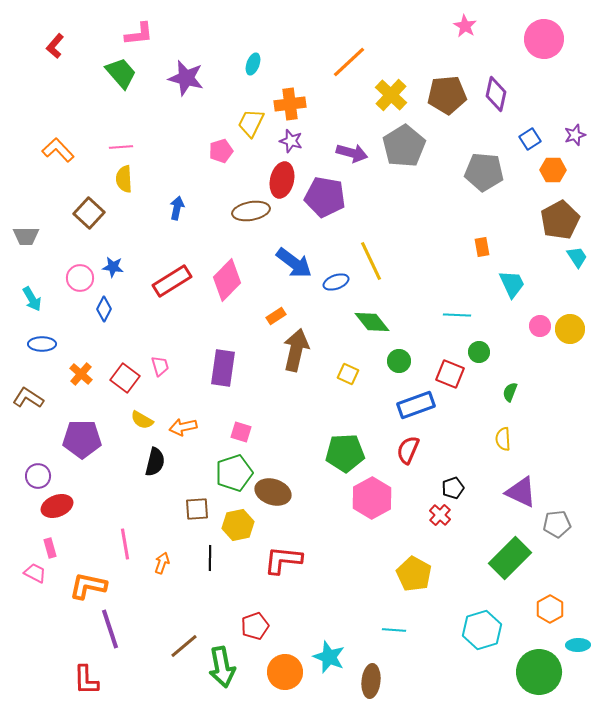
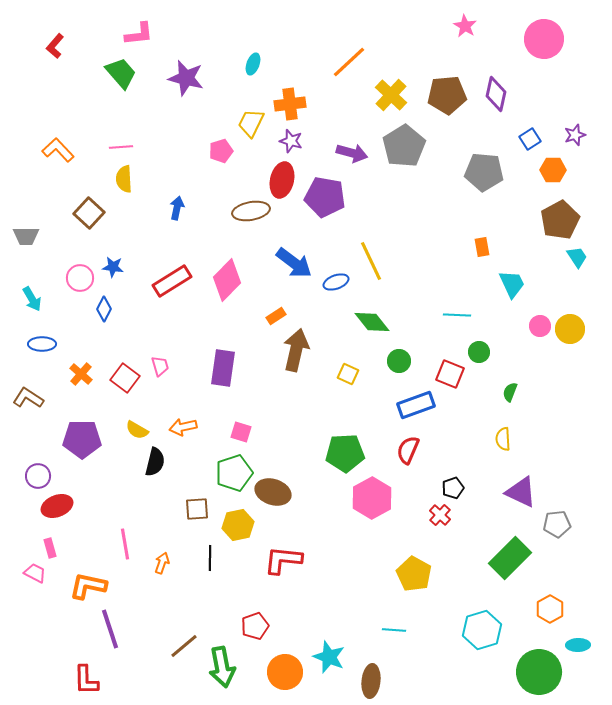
yellow semicircle at (142, 420): moved 5 px left, 10 px down
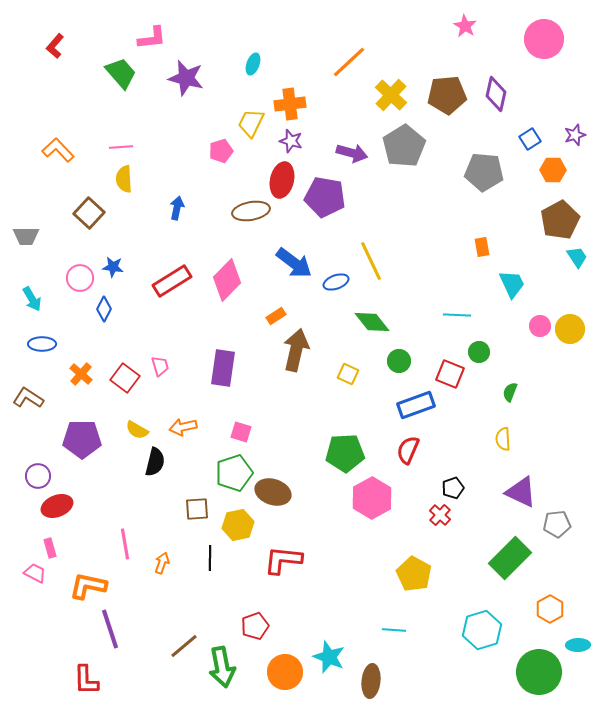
pink L-shape at (139, 34): moved 13 px right, 4 px down
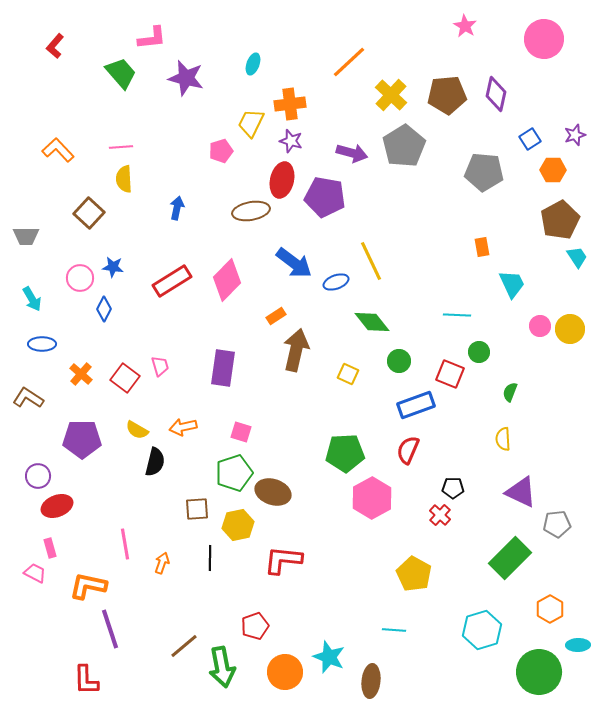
black pentagon at (453, 488): rotated 20 degrees clockwise
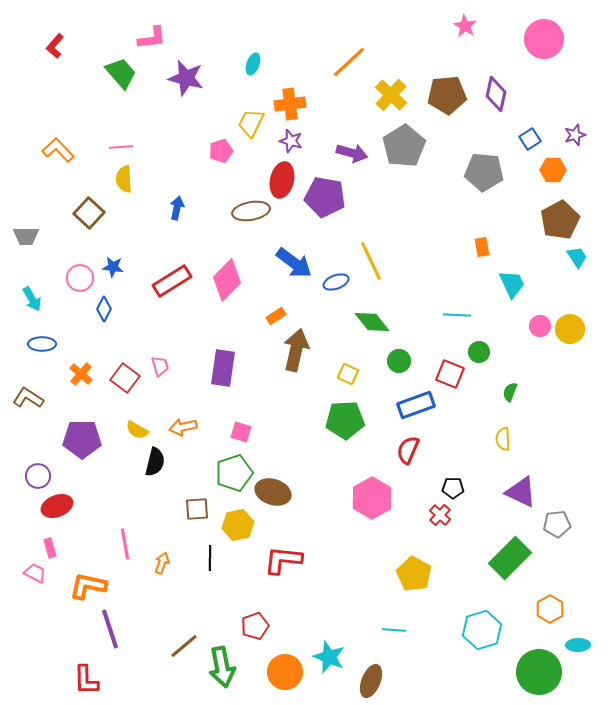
green pentagon at (345, 453): moved 33 px up
brown ellipse at (371, 681): rotated 16 degrees clockwise
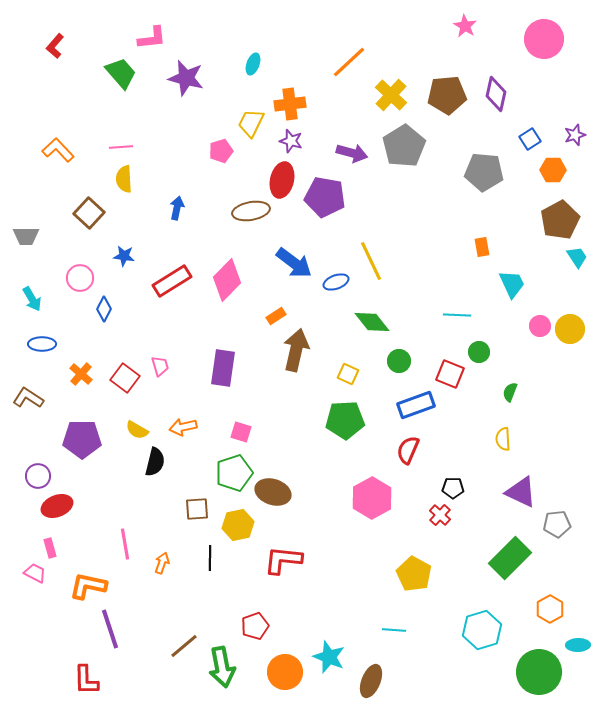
blue star at (113, 267): moved 11 px right, 11 px up
